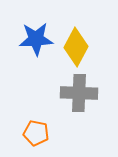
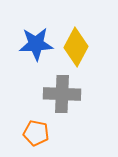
blue star: moved 5 px down
gray cross: moved 17 px left, 1 px down
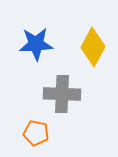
yellow diamond: moved 17 px right
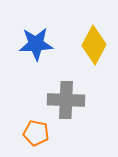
yellow diamond: moved 1 px right, 2 px up
gray cross: moved 4 px right, 6 px down
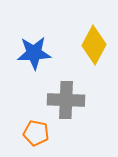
blue star: moved 2 px left, 9 px down
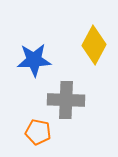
blue star: moved 7 px down
orange pentagon: moved 2 px right, 1 px up
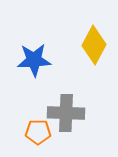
gray cross: moved 13 px down
orange pentagon: rotated 10 degrees counterclockwise
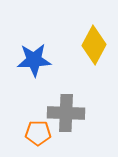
orange pentagon: moved 1 px down
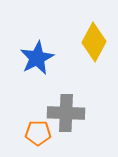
yellow diamond: moved 3 px up
blue star: moved 3 px right, 2 px up; rotated 24 degrees counterclockwise
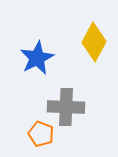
gray cross: moved 6 px up
orange pentagon: moved 3 px right, 1 px down; rotated 20 degrees clockwise
